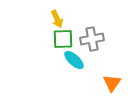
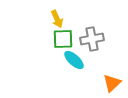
orange triangle: rotated 12 degrees clockwise
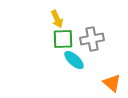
orange triangle: rotated 36 degrees counterclockwise
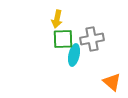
yellow arrow: rotated 36 degrees clockwise
cyan ellipse: moved 5 px up; rotated 60 degrees clockwise
orange triangle: moved 1 px up
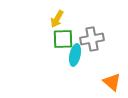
yellow arrow: rotated 18 degrees clockwise
cyan ellipse: moved 1 px right
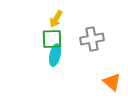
yellow arrow: moved 1 px left
green square: moved 11 px left
cyan ellipse: moved 20 px left
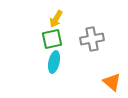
green square: rotated 10 degrees counterclockwise
cyan ellipse: moved 1 px left, 7 px down
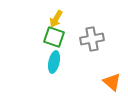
green square: moved 2 px right, 2 px up; rotated 30 degrees clockwise
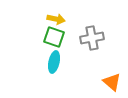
yellow arrow: rotated 108 degrees counterclockwise
gray cross: moved 1 px up
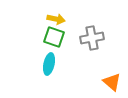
cyan ellipse: moved 5 px left, 2 px down
